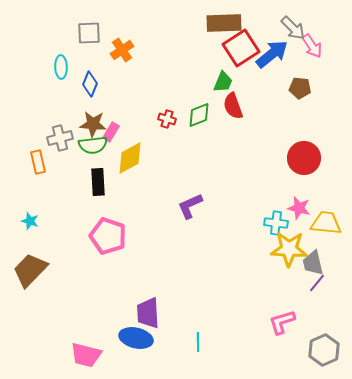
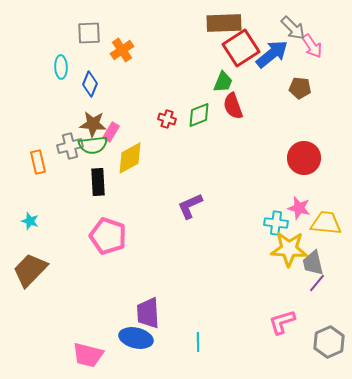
gray cross: moved 10 px right, 8 px down
gray hexagon: moved 5 px right, 8 px up
pink trapezoid: moved 2 px right
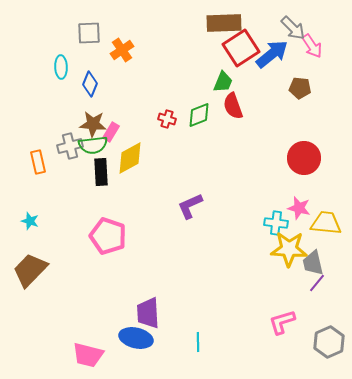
black rectangle: moved 3 px right, 10 px up
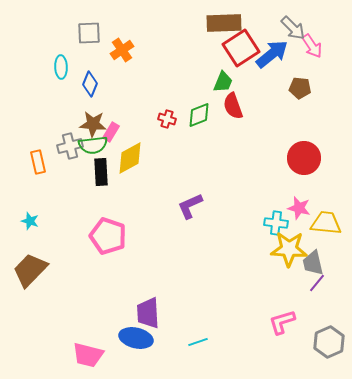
cyan line: rotated 72 degrees clockwise
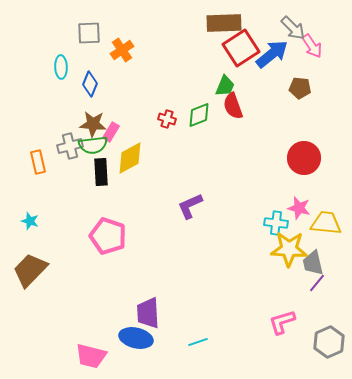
green trapezoid: moved 2 px right, 4 px down
pink trapezoid: moved 3 px right, 1 px down
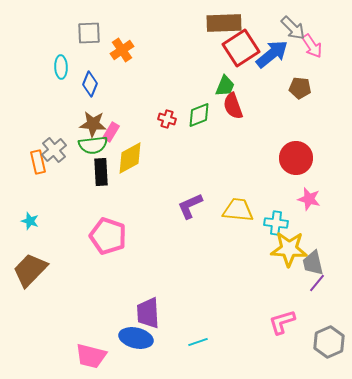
gray cross: moved 16 px left, 4 px down; rotated 25 degrees counterclockwise
red circle: moved 8 px left
pink star: moved 10 px right, 9 px up
yellow trapezoid: moved 88 px left, 13 px up
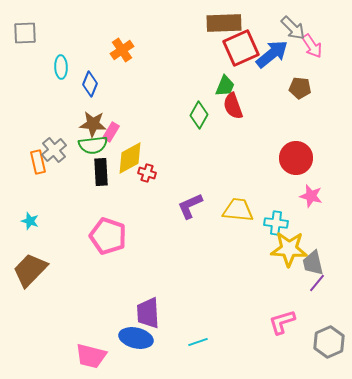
gray square: moved 64 px left
red square: rotated 9 degrees clockwise
green diamond: rotated 40 degrees counterclockwise
red cross: moved 20 px left, 54 px down
pink star: moved 2 px right, 3 px up
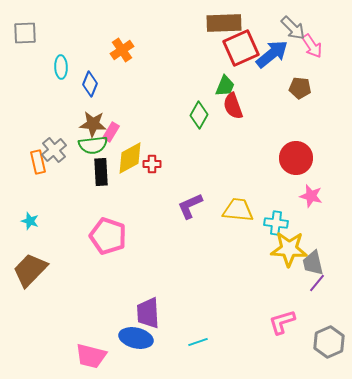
red cross: moved 5 px right, 9 px up; rotated 18 degrees counterclockwise
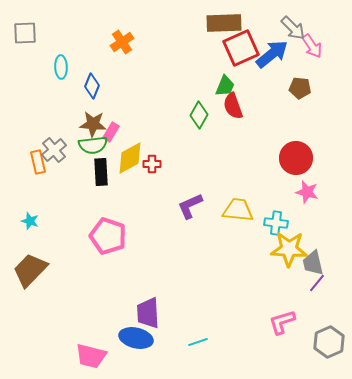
orange cross: moved 8 px up
blue diamond: moved 2 px right, 2 px down
pink star: moved 4 px left, 4 px up
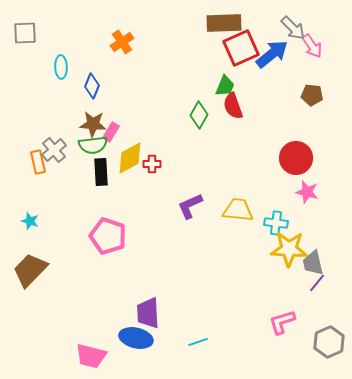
brown pentagon: moved 12 px right, 7 px down
